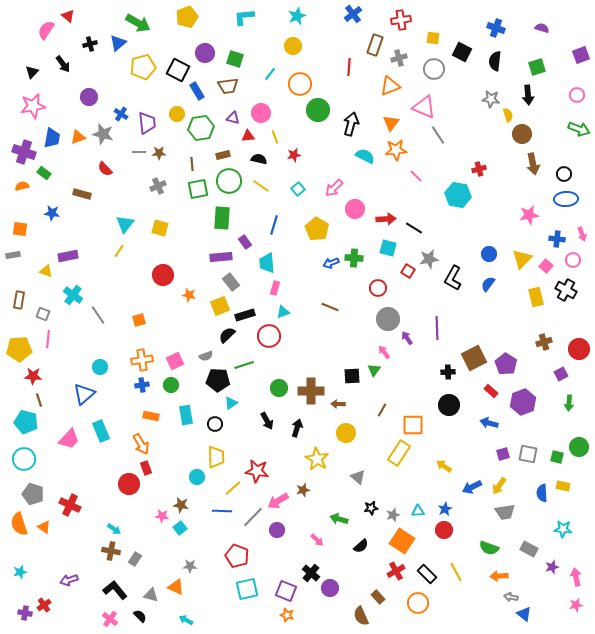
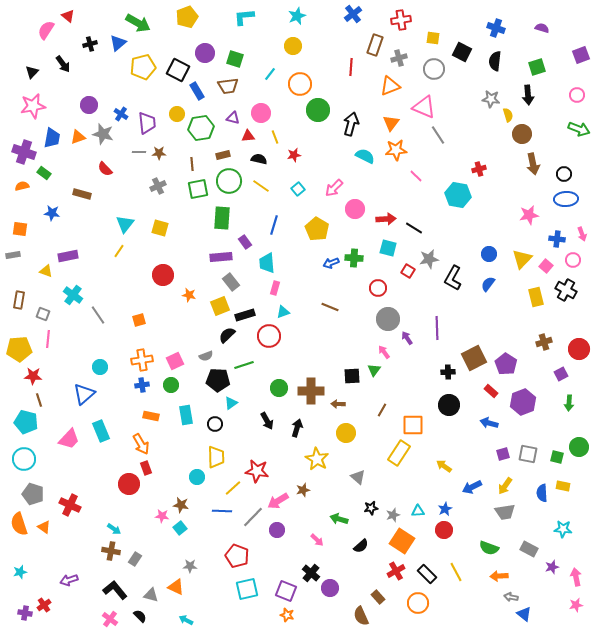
red line at (349, 67): moved 2 px right
purple circle at (89, 97): moved 8 px down
yellow arrow at (499, 486): moved 6 px right
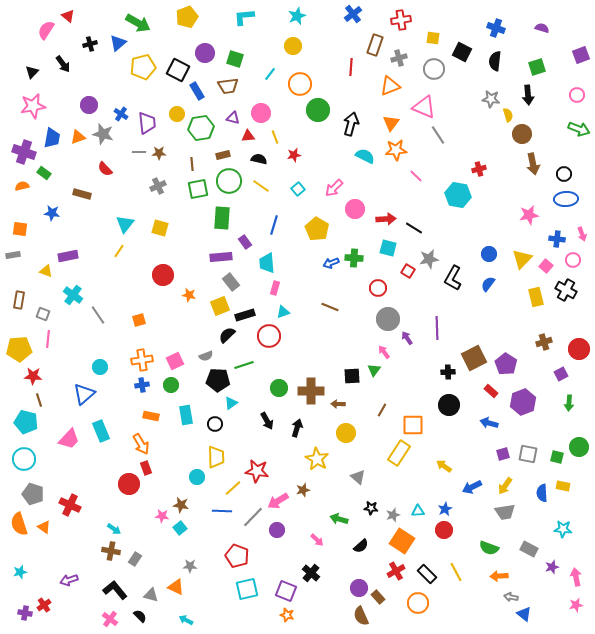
black star at (371, 508): rotated 16 degrees clockwise
purple circle at (330, 588): moved 29 px right
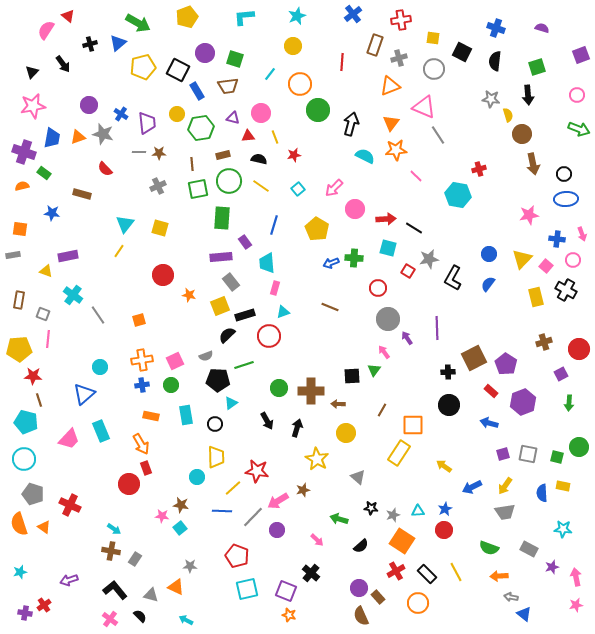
red line at (351, 67): moved 9 px left, 5 px up
orange star at (287, 615): moved 2 px right
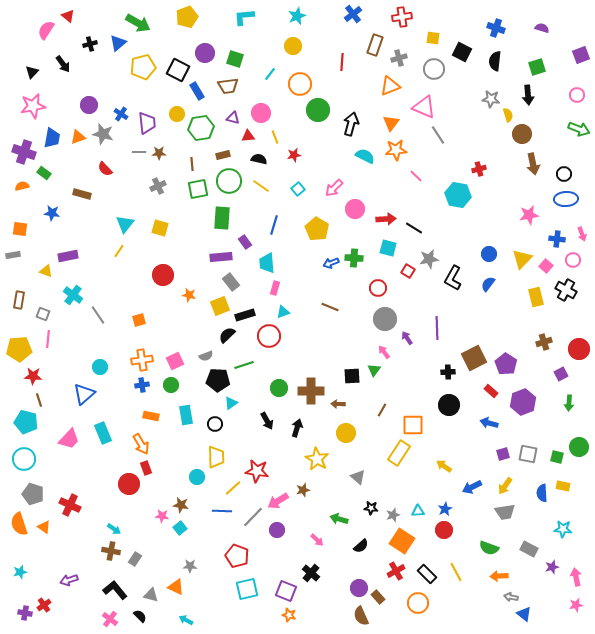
red cross at (401, 20): moved 1 px right, 3 px up
gray circle at (388, 319): moved 3 px left
cyan rectangle at (101, 431): moved 2 px right, 2 px down
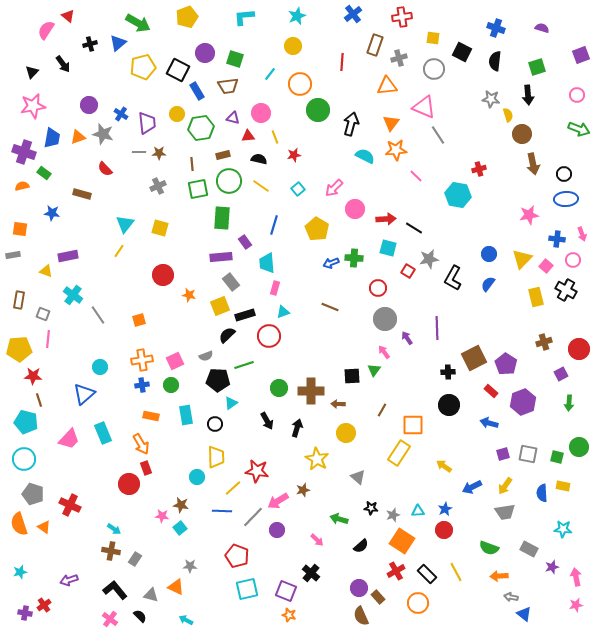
orange triangle at (390, 86): moved 3 px left; rotated 15 degrees clockwise
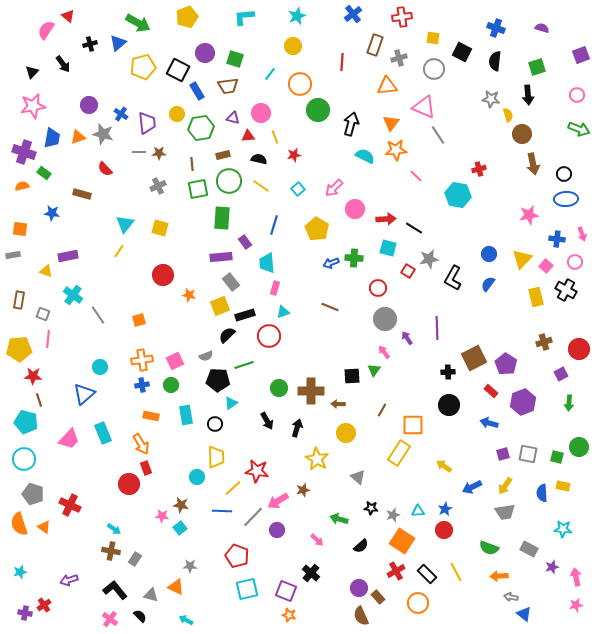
pink circle at (573, 260): moved 2 px right, 2 px down
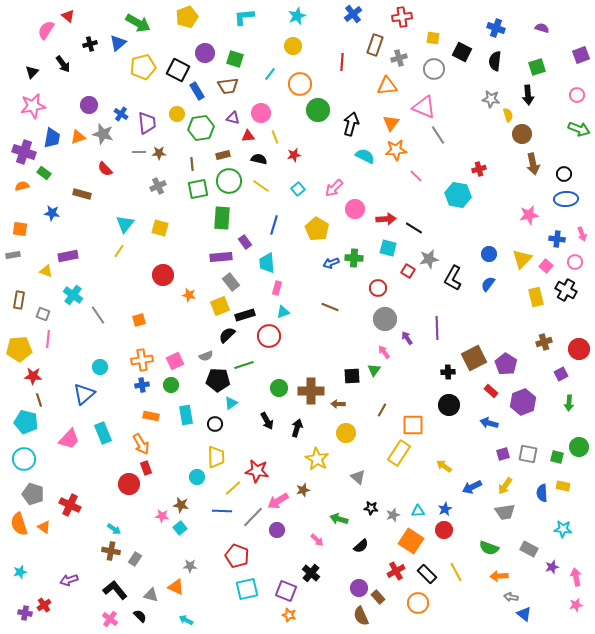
pink rectangle at (275, 288): moved 2 px right
orange square at (402, 541): moved 9 px right
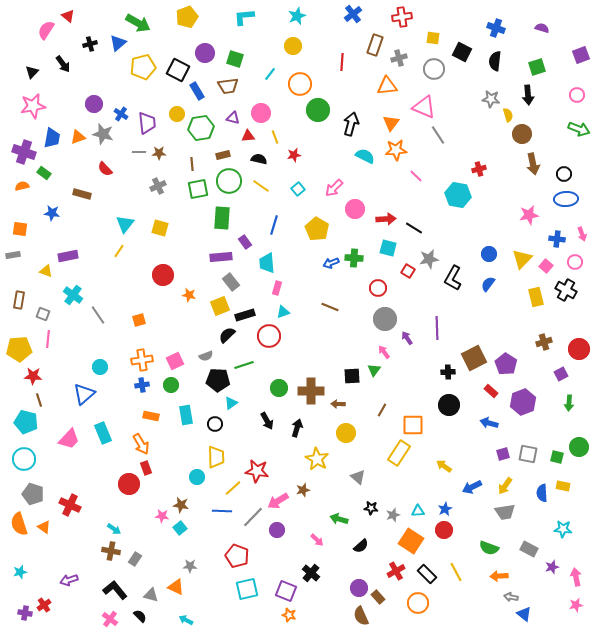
purple circle at (89, 105): moved 5 px right, 1 px up
